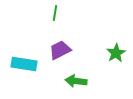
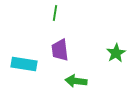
purple trapezoid: rotated 70 degrees counterclockwise
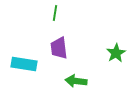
purple trapezoid: moved 1 px left, 2 px up
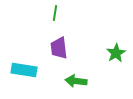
cyan rectangle: moved 6 px down
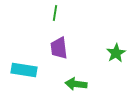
green arrow: moved 3 px down
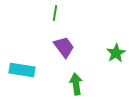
purple trapezoid: moved 5 px right, 1 px up; rotated 150 degrees clockwise
cyan rectangle: moved 2 px left
green arrow: rotated 75 degrees clockwise
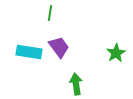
green line: moved 5 px left
purple trapezoid: moved 5 px left
cyan rectangle: moved 7 px right, 18 px up
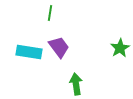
green star: moved 4 px right, 5 px up
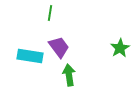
cyan rectangle: moved 1 px right, 4 px down
green arrow: moved 7 px left, 9 px up
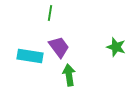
green star: moved 4 px left, 1 px up; rotated 24 degrees counterclockwise
